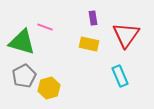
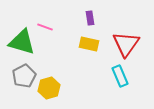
purple rectangle: moved 3 px left
red triangle: moved 9 px down
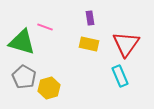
gray pentagon: moved 1 px down; rotated 15 degrees counterclockwise
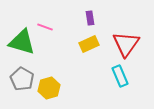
yellow rectangle: rotated 36 degrees counterclockwise
gray pentagon: moved 2 px left, 2 px down
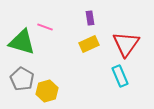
yellow hexagon: moved 2 px left, 3 px down
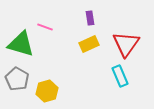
green triangle: moved 1 px left, 2 px down
gray pentagon: moved 5 px left
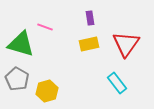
yellow rectangle: rotated 12 degrees clockwise
cyan rectangle: moved 3 px left, 7 px down; rotated 15 degrees counterclockwise
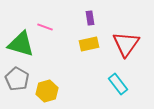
cyan rectangle: moved 1 px right, 1 px down
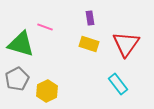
yellow rectangle: rotated 30 degrees clockwise
gray pentagon: rotated 15 degrees clockwise
yellow hexagon: rotated 10 degrees counterclockwise
